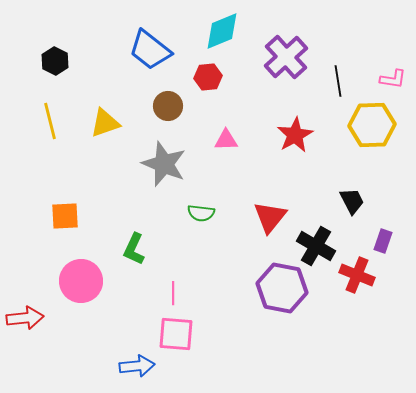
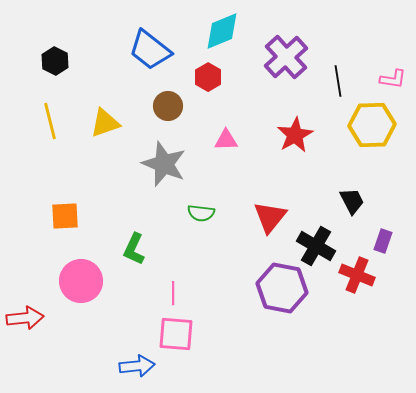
red hexagon: rotated 24 degrees counterclockwise
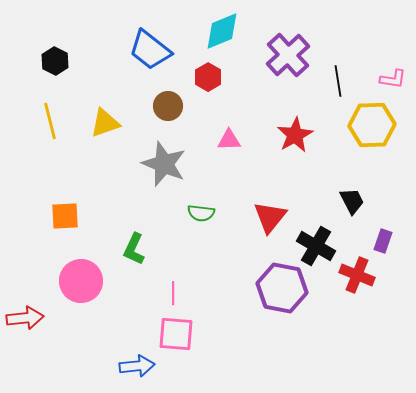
purple cross: moved 2 px right, 2 px up
pink triangle: moved 3 px right
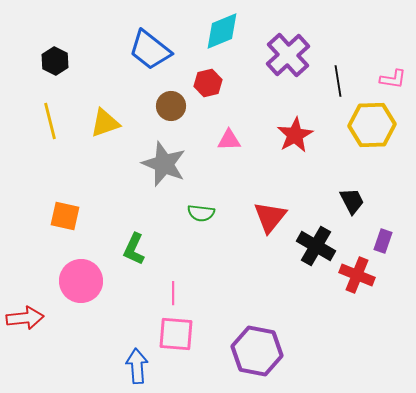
red hexagon: moved 6 px down; rotated 16 degrees clockwise
brown circle: moved 3 px right
orange square: rotated 16 degrees clockwise
purple hexagon: moved 25 px left, 63 px down
blue arrow: rotated 88 degrees counterclockwise
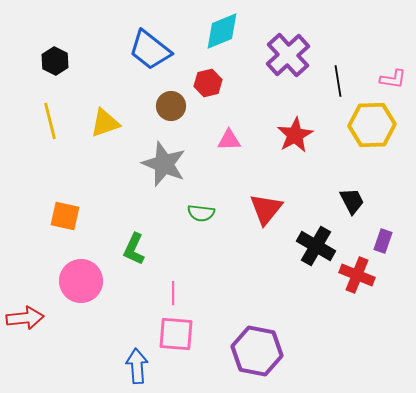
red triangle: moved 4 px left, 8 px up
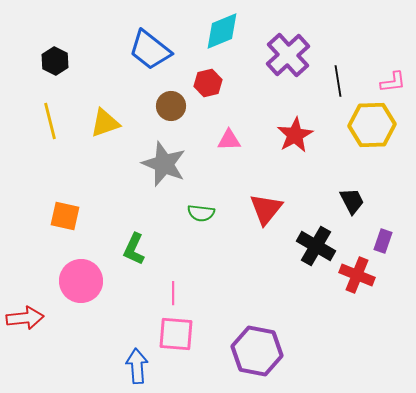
pink L-shape: moved 3 px down; rotated 16 degrees counterclockwise
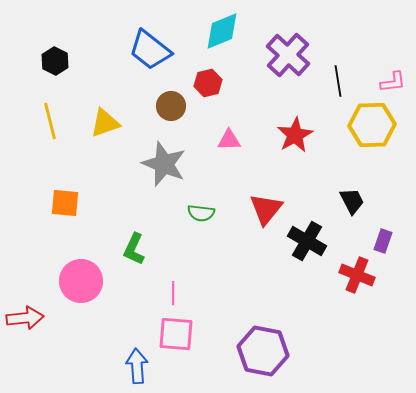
purple cross: rotated 6 degrees counterclockwise
orange square: moved 13 px up; rotated 8 degrees counterclockwise
black cross: moved 9 px left, 5 px up
purple hexagon: moved 6 px right
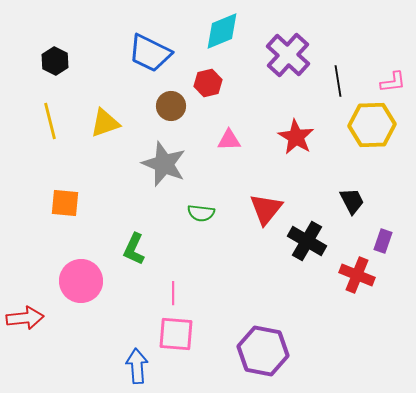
blue trapezoid: moved 3 px down; rotated 12 degrees counterclockwise
red star: moved 1 px right, 2 px down; rotated 12 degrees counterclockwise
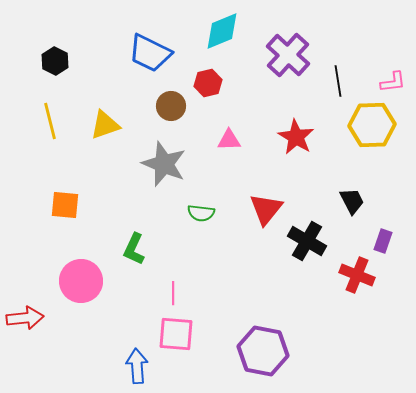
yellow triangle: moved 2 px down
orange square: moved 2 px down
